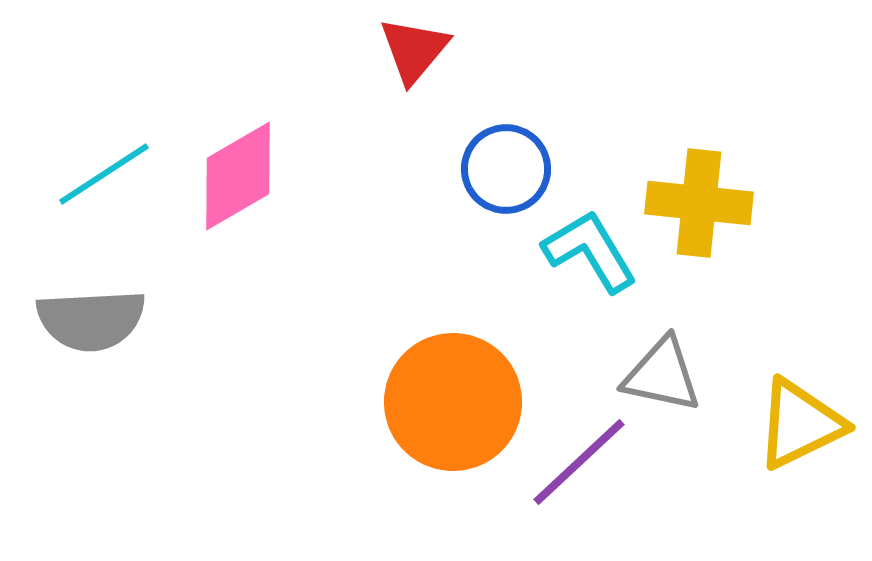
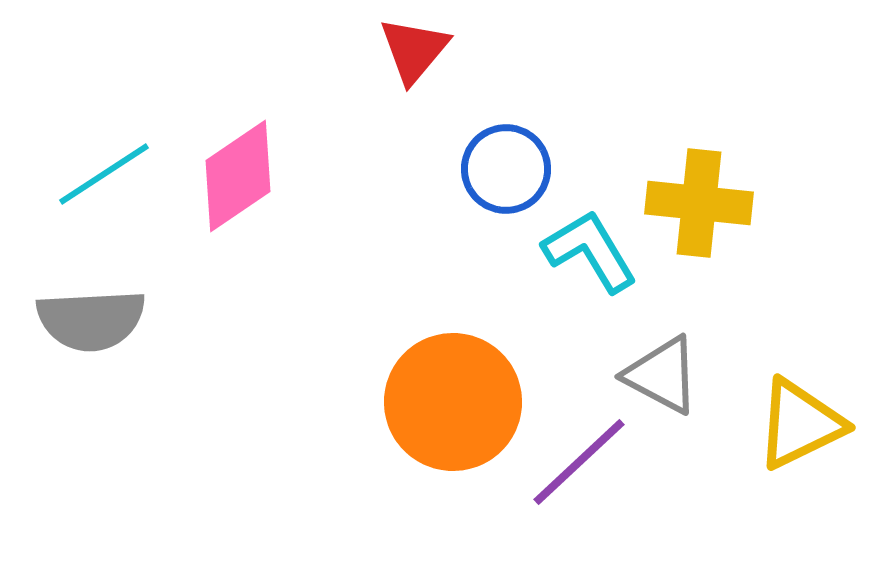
pink diamond: rotated 4 degrees counterclockwise
gray triangle: rotated 16 degrees clockwise
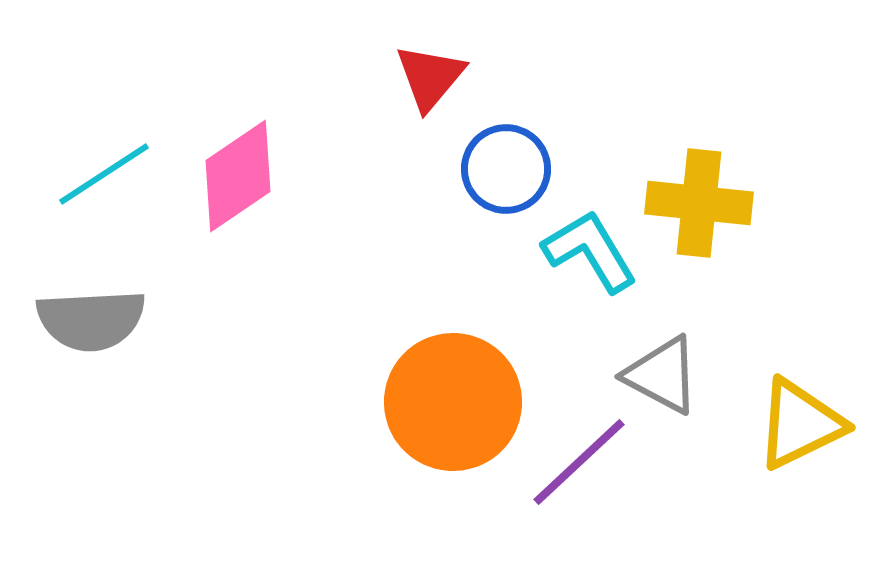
red triangle: moved 16 px right, 27 px down
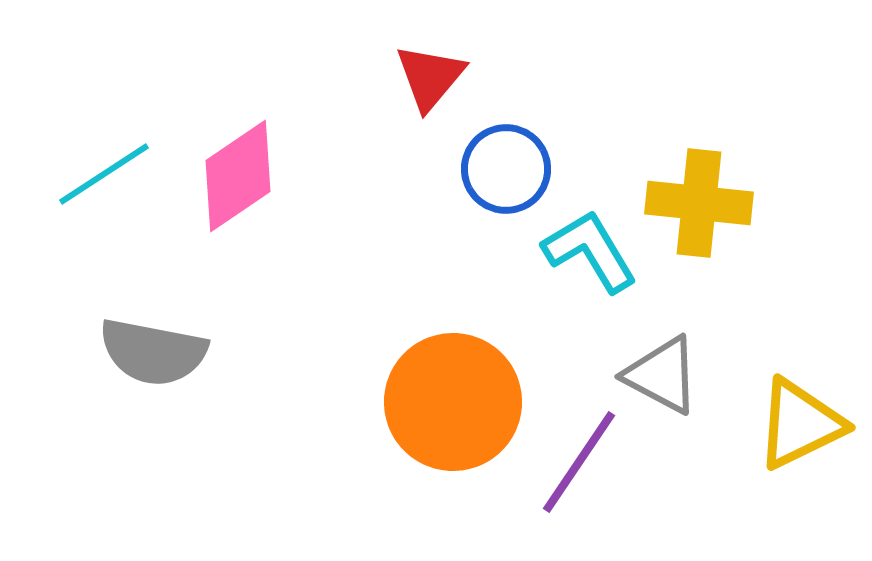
gray semicircle: moved 62 px right, 32 px down; rotated 14 degrees clockwise
purple line: rotated 13 degrees counterclockwise
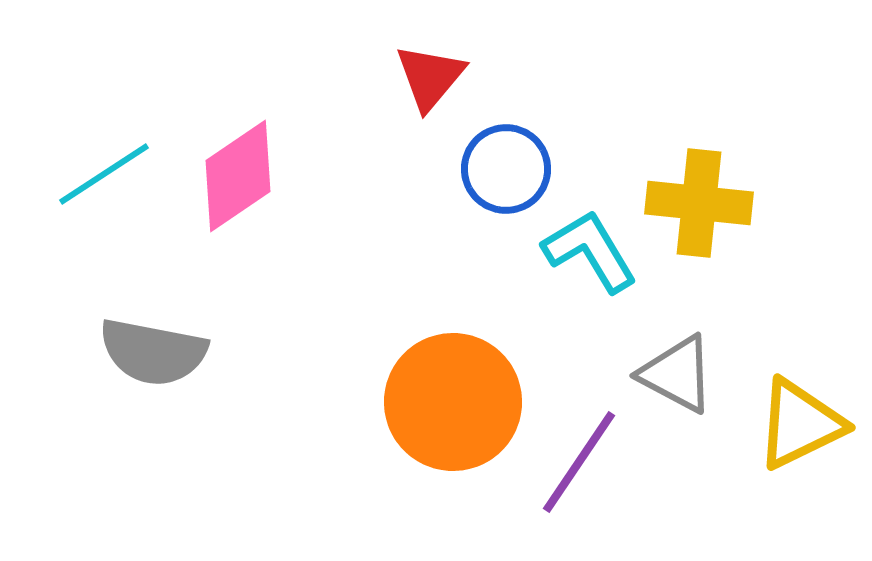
gray triangle: moved 15 px right, 1 px up
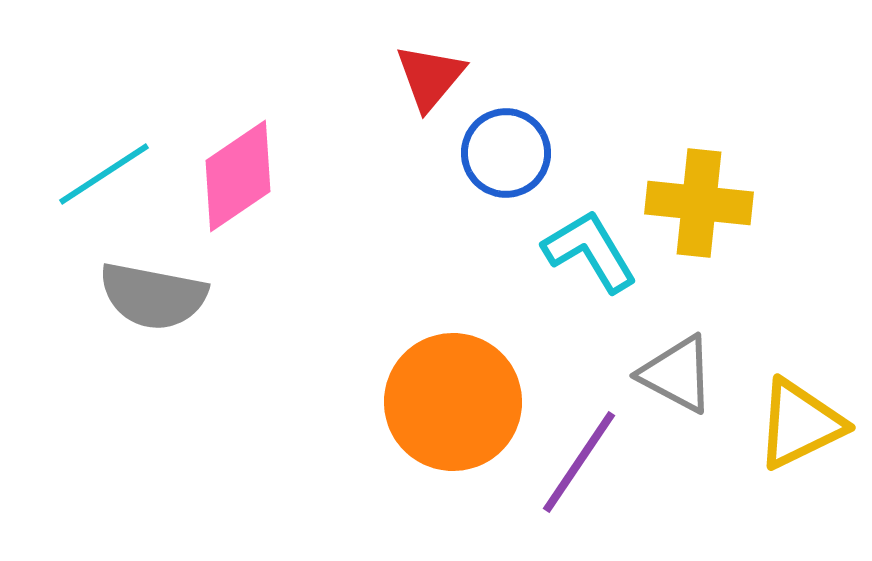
blue circle: moved 16 px up
gray semicircle: moved 56 px up
